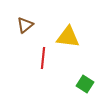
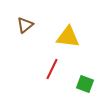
red line: moved 9 px right, 11 px down; rotated 20 degrees clockwise
green square: rotated 12 degrees counterclockwise
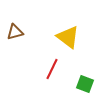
brown triangle: moved 10 px left, 7 px down; rotated 24 degrees clockwise
yellow triangle: rotated 30 degrees clockwise
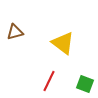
yellow triangle: moved 5 px left, 6 px down
red line: moved 3 px left, 12 px down
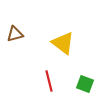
brown triangle: moved 2 px down
red line: rotated 40 degrees counterclockwise
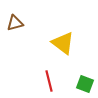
brown triangle: moved 11 px up
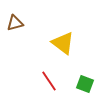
red line: rotated 20 degrees counterclockwise
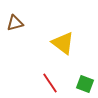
red line: moved 1 px right, 2 px down
